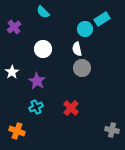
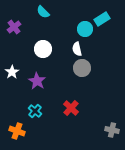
cyan cross: moved 1 px left, 4 px down; rotated 24 degrees counterclockwise
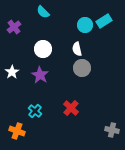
cyan rectangle: moved 2 px right, 2 px down
cyan circle: moved 4 px up
purple star: moved 3 px right, 6 px up
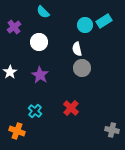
white circle: moved 4 px left, 7 px up
white star: moved 2 px left
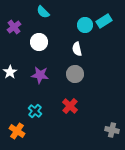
gray circle: moved 7 px left, 6 px down
purple star: rotated 24 degrees counterclockwise
red cross: moved 1 px left, 2 px up
orange cross: rotated 14 degrees clockwise
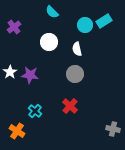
cyan semicircle: moved 9 px right
white circle: moved 10 px right
purple star: moved 10 px left
gray cross: moved 1 px right, 1 px up
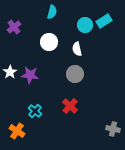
cyan semicircle: rotated 120 degrees counterclockwise
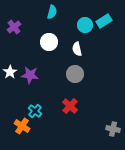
orange cross: moved 5 px right, 5 px up
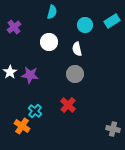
cyan rectangle: moved 8 px right
red cross: moved 2 px left, 1 px up
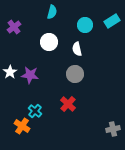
red cross: moved 1 px up
gray cross: rotated 24 degrees counterclockwise
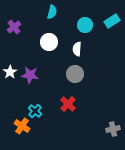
white semicircle: rotated 16 degrees clockwise
